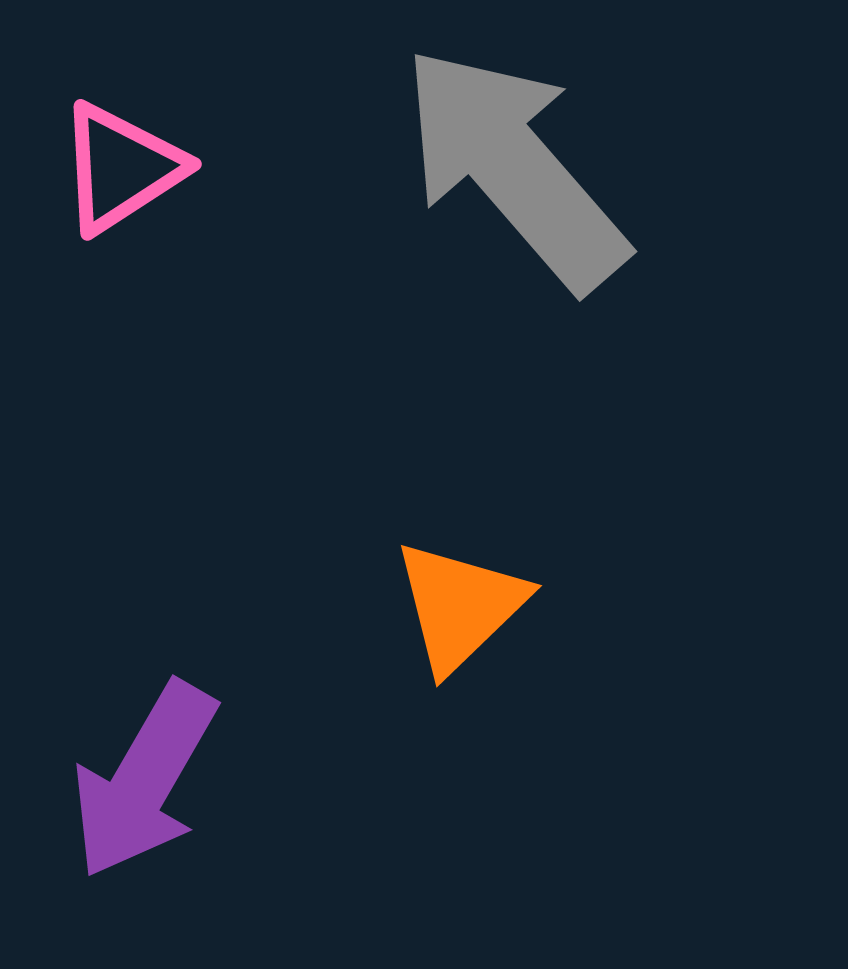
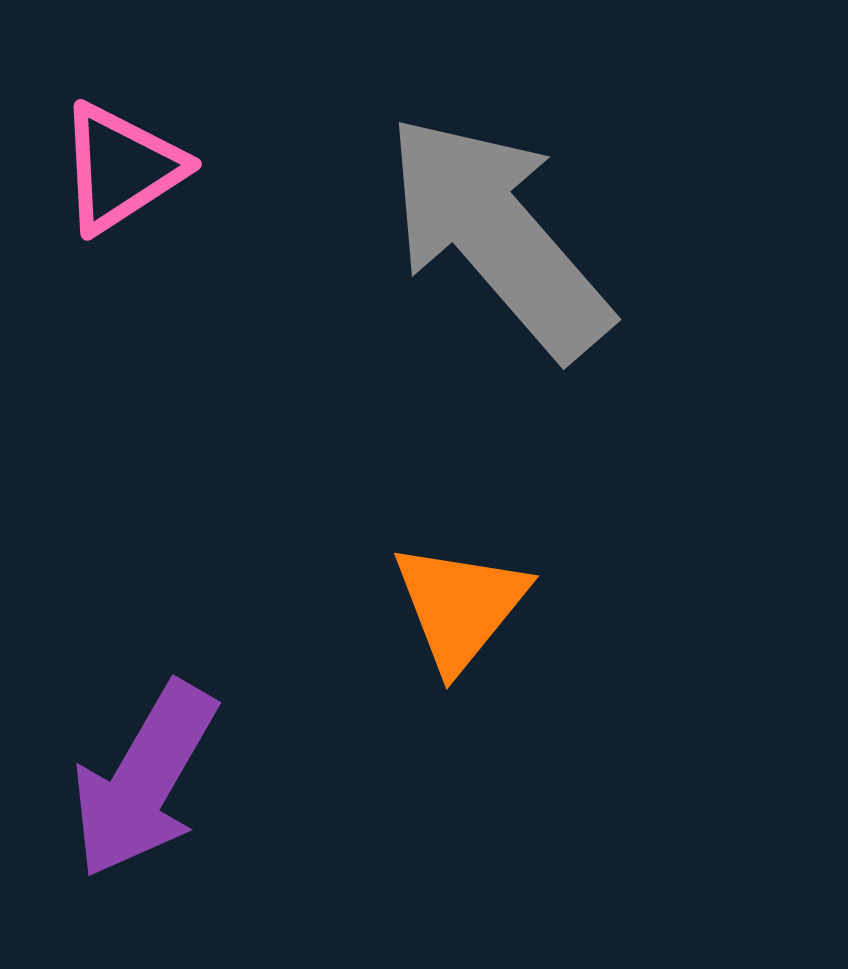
gray arrow: moved 16 px left, 68 px down
orange triangle: rotated 7 degrees counterclockwise
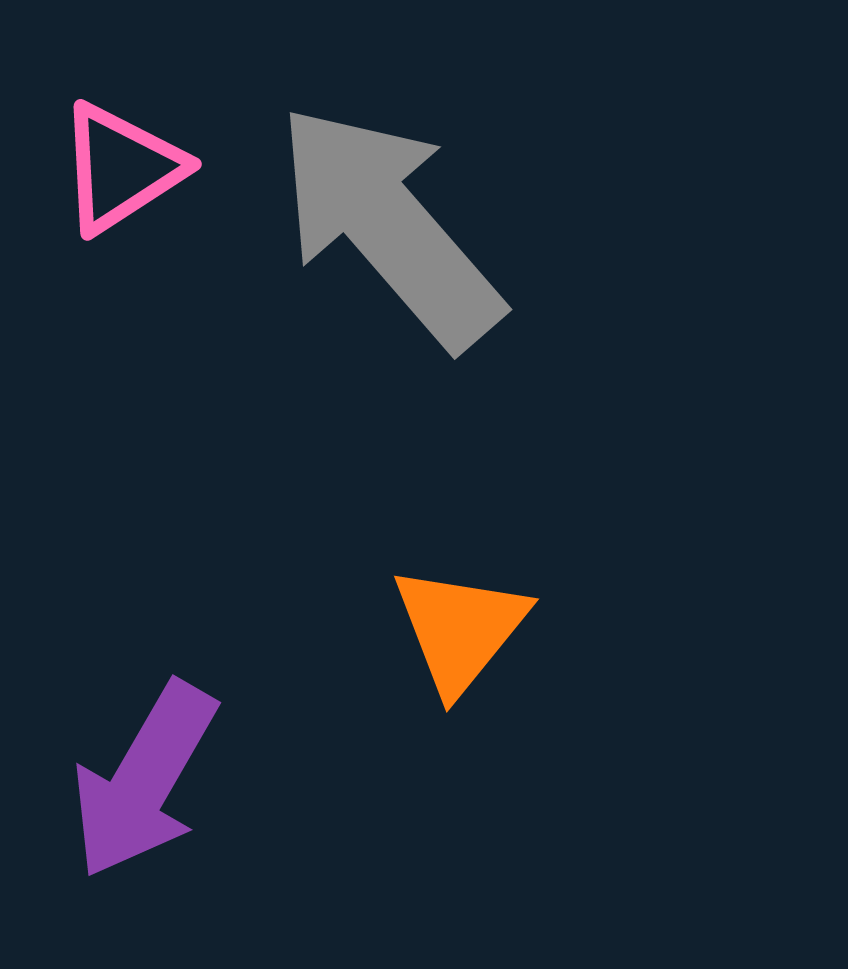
gray arrow: moved 109 px left, 10 px up
orange triangle: moved 23 px down
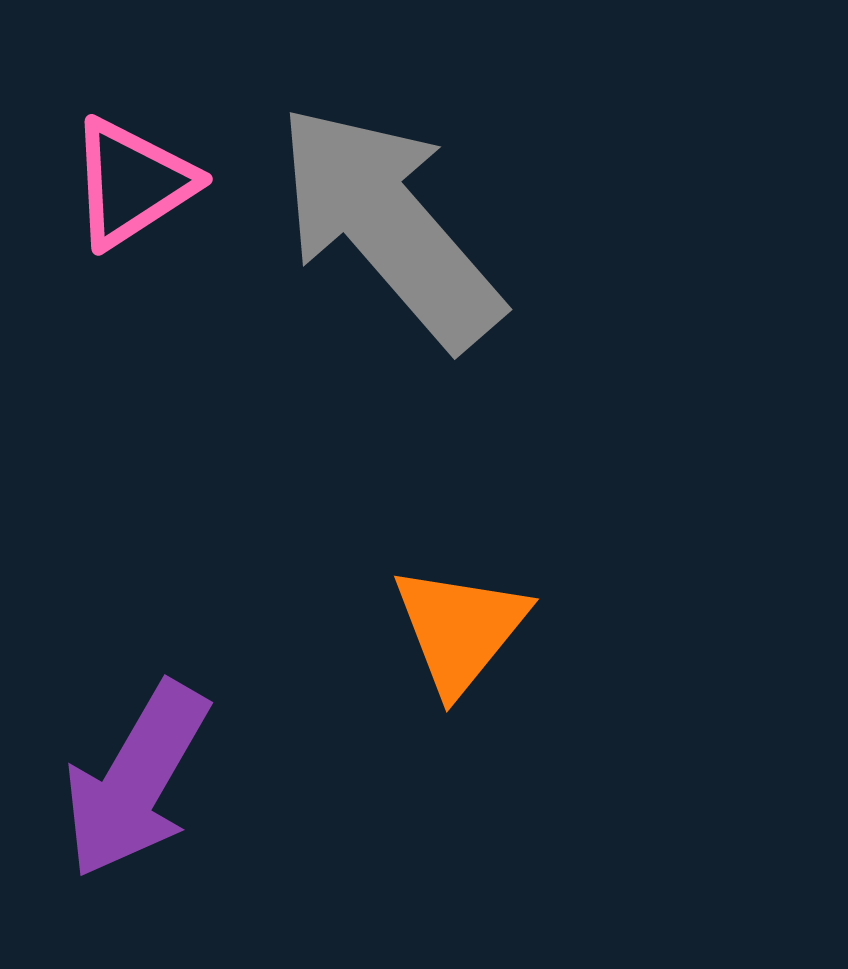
pink triangle: moved 11 px right, 15 px down
purple arrow: moved 8 px left
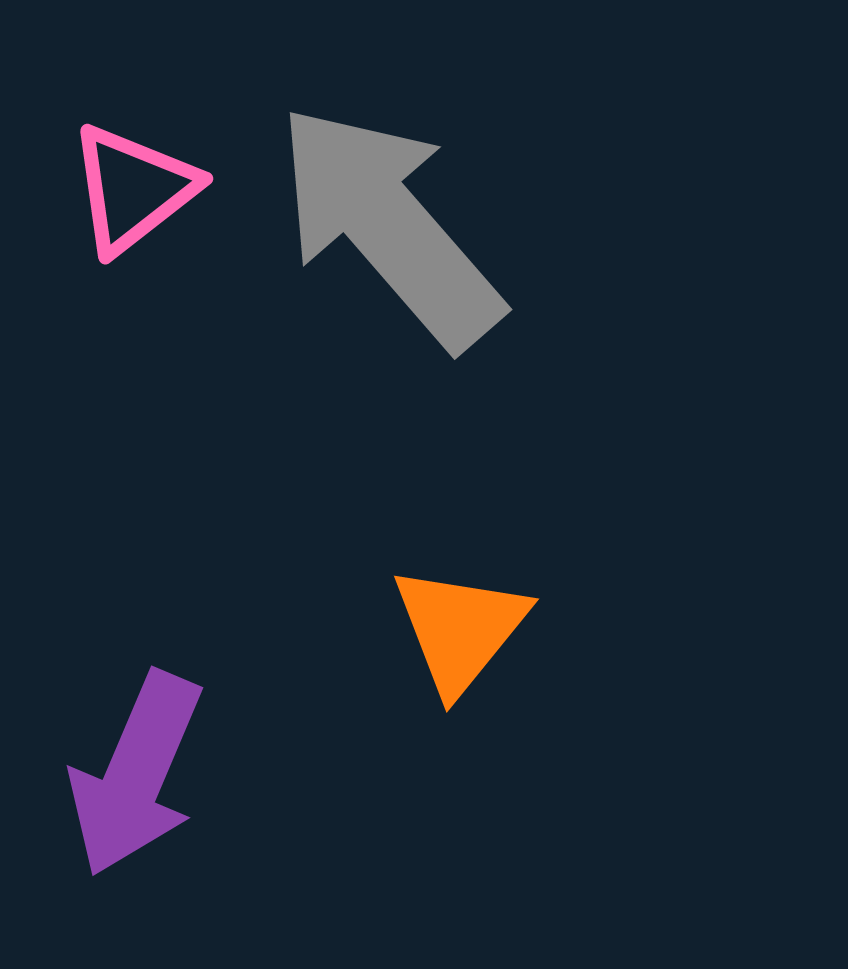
pink triangle: moved 1 px right, 6 px down; rotated 5 degrees counterclockwise
purple arrow: moved 6 px up; rotated 7 degrees counterclockwise
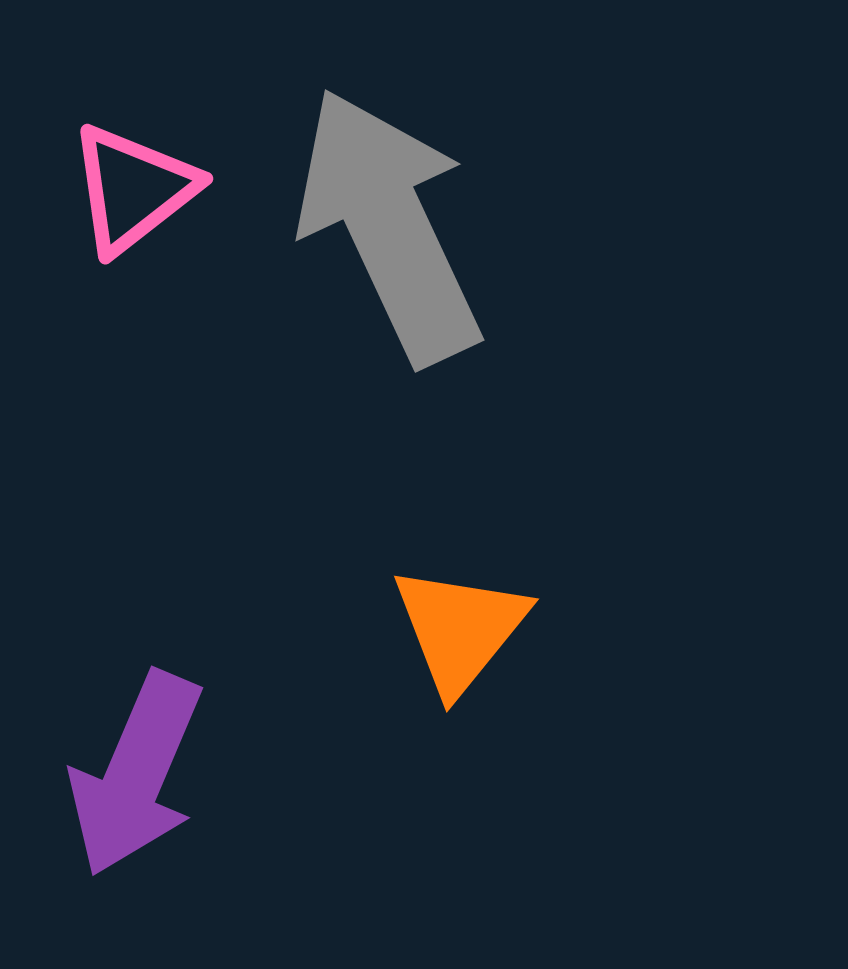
gray arrow: rotated 16 degrees clockwise
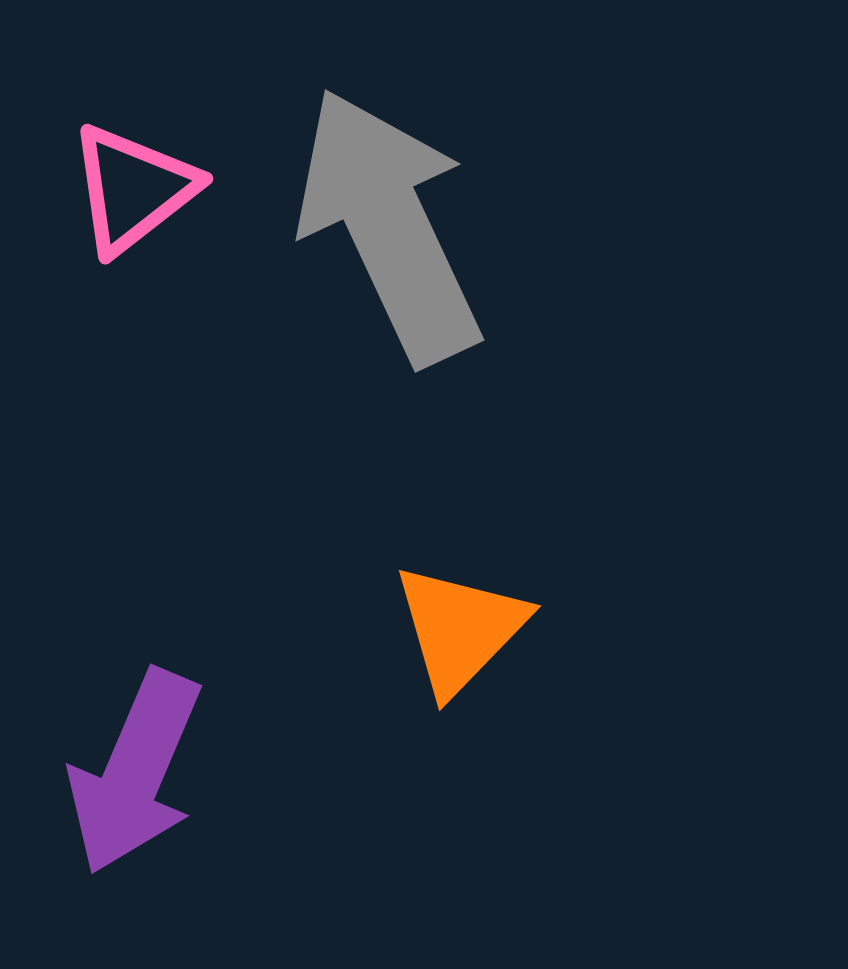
orange triangle: rotated 5 degrees clockwise
purple arrow: moved 1 px left, 2 px up
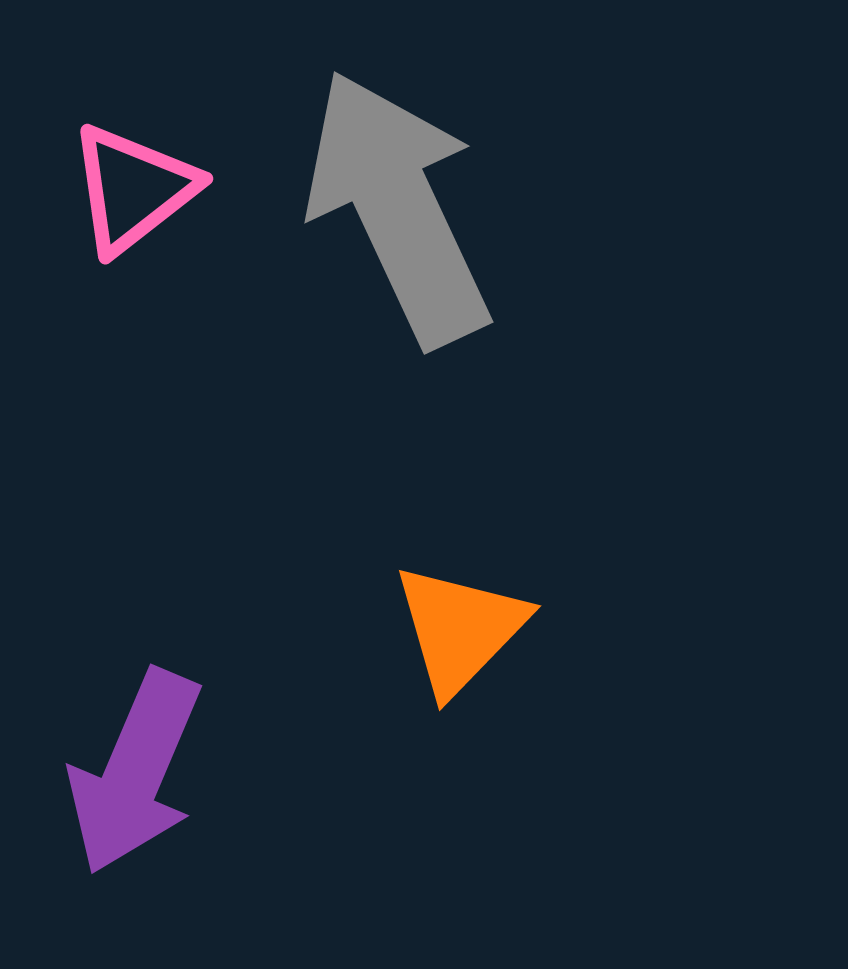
gray arrow: moved 9 px right, 18 px up
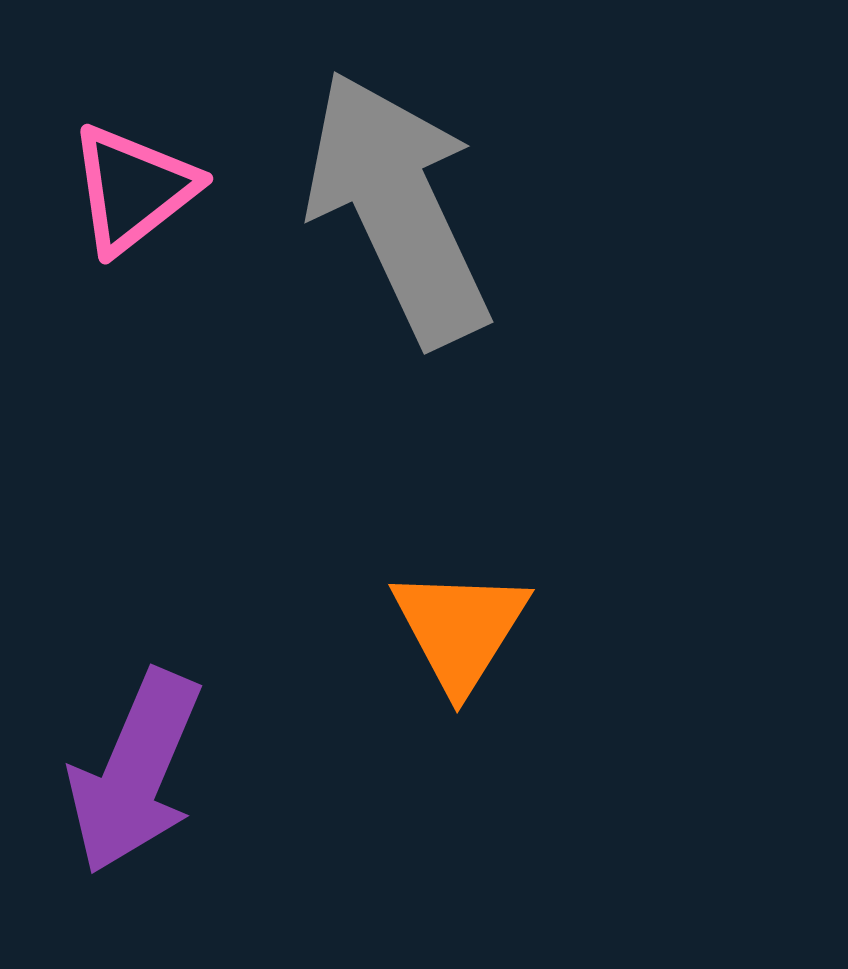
orange triangle: rotated 12 degrees counterclockwise
